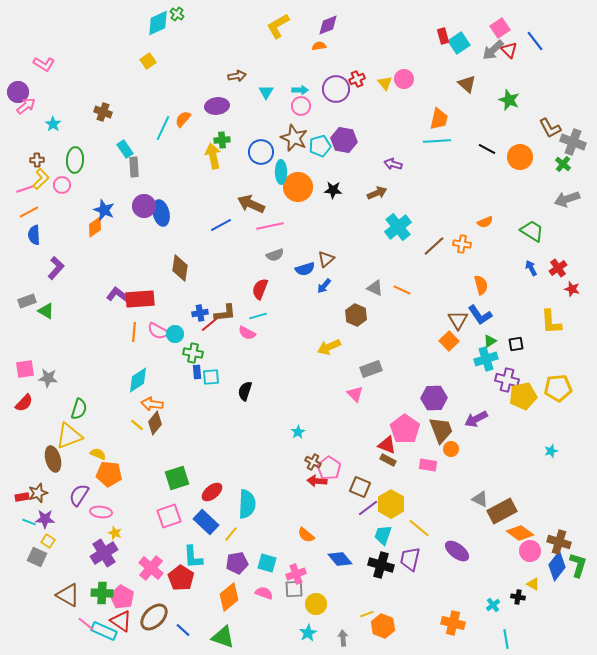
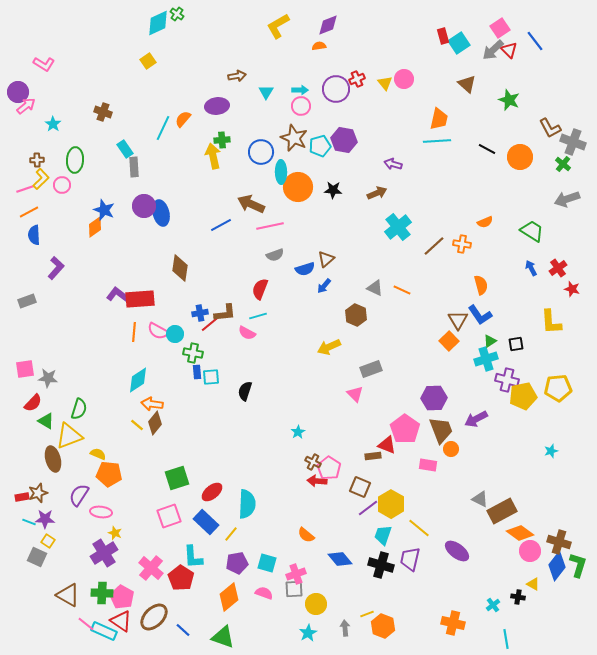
green triangle at (46, 311): moved 110 px down
red semicircle at (24, 403): moved 9 px right
brown rectangle at (388, 460): moved 15 px left, 4 px up; rotated 35 degrees counterclockwise
gray arrow at (343, 638): moved 2 px right, 10 px up
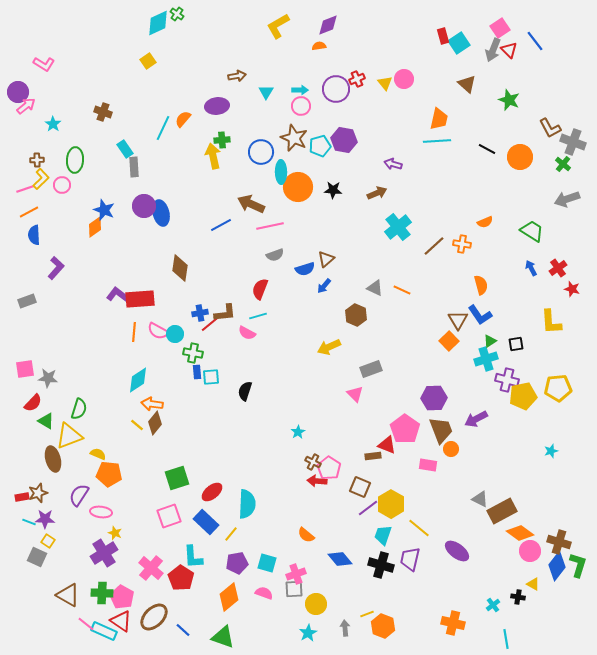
gray arrow at (493, 50): rotated 25 degrees counterclockwise
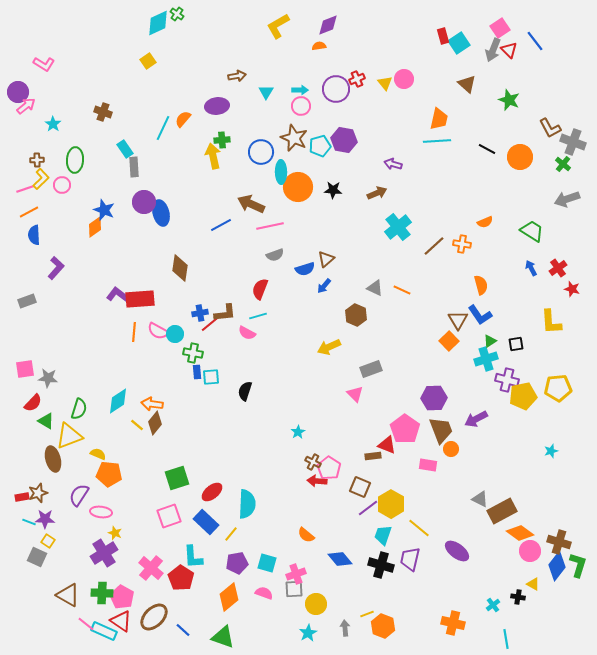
purple circle at (144, 206): moved 4 px up
cyan diamond at (138, 380): moved 20 px left, 21 px down
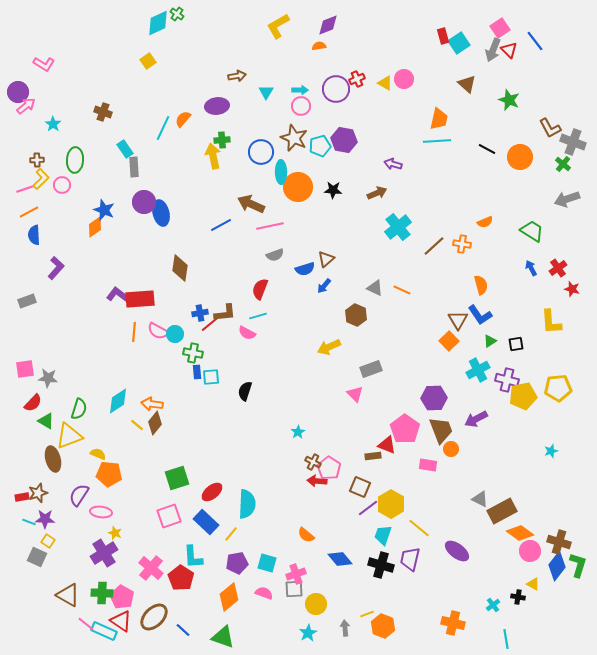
yellow triangle at (385, 83): rotated 21 degrees counterclockwise
cyan cross at (486, 359): moved 8 px left, 11 px down; rotated 10 degrees counterclockwise
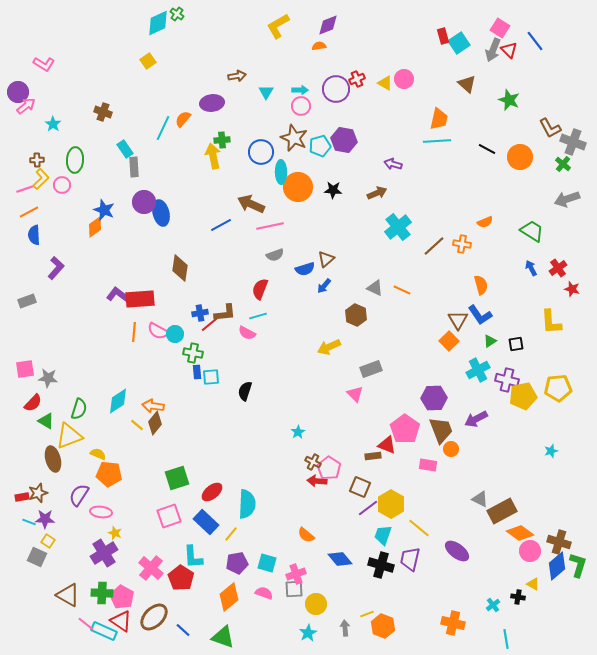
pink square at (500, 28): rotated 24 degrees counterclockwise
purple ellipse at (217, 106): moved 5 px left, 3 px up
orange arrow at (152, 404): moved 1 px right, 2 px down
blue diamond at (557, 566): rotated 12 degrees clockwise
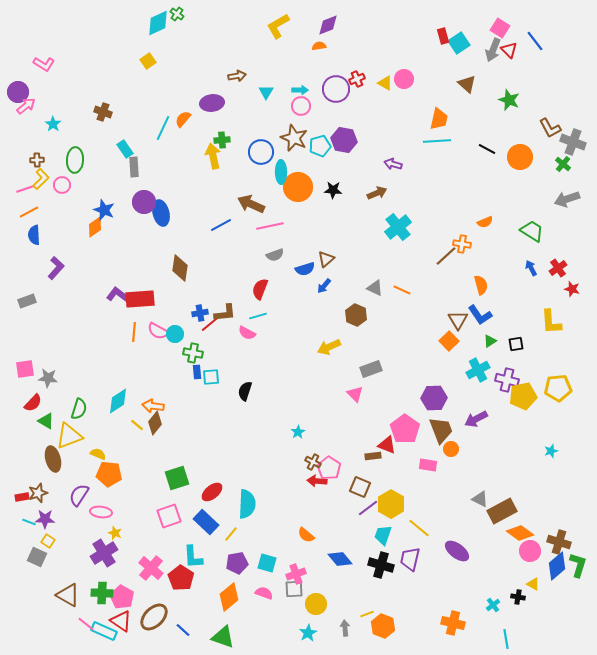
brown line at (434, 246): moved 12 px right, 10 px down
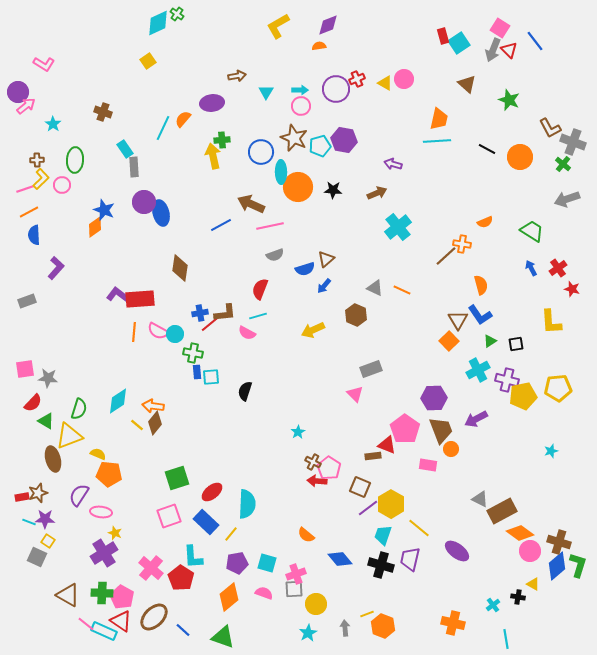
yellow arrow at (329, 347): moved 16 px left, 17 px up
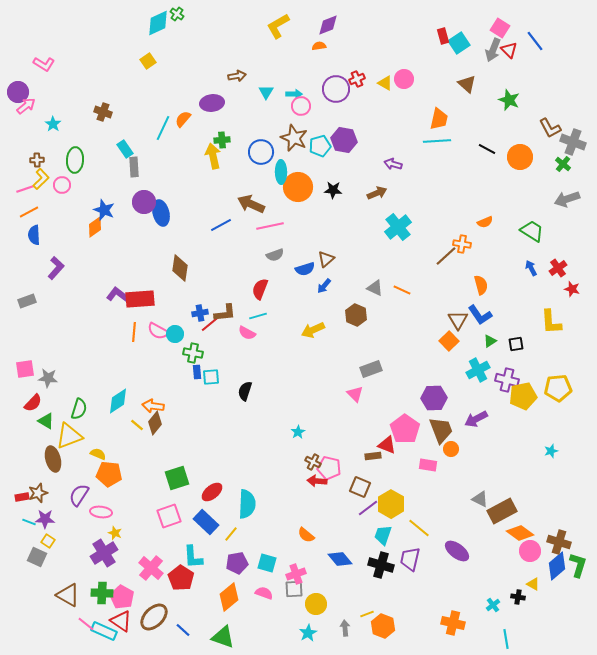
cyan arrow at (300, 90): moved 6 px left, 4 px down
pink pentagon at (329, 468): rotated 20 degrees counterclockwise
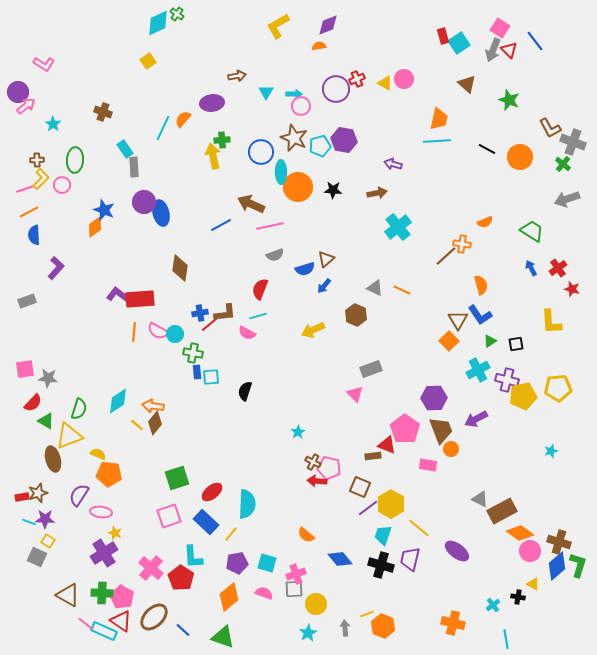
brown arrow at (377, 193): rotated 12 degrees clockwise
